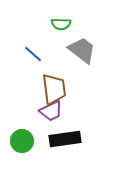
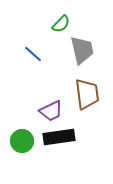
green semicircle: rotated 48 degrees counterclockwise
gray trapezoid: rotated 40 degrees clockwise
brown trapezoid: moved 33 px right, 5 px down
black rectangle: moved 6 px left, 2 px up
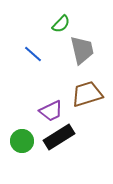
brown trapezoid: rotated 100 degrees counterclockwise
black rectangle: rotated 24 degrees counterclockwise
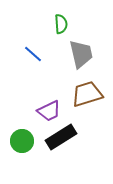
green semicircle: rotated 48 degrees counterclockwise
gray trapezoid: moved 1 px left, 4 px down
purple trapezoid: moved 2 px left
black rectangle: moved 2 px right
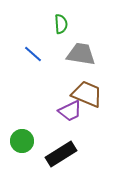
gray trapezoid: rotated 68 degrees counterclockwise
brown trapezoid: rotated 40 degrees clockwise
purple trapezoid: moved 21 px right
black rectangle: moved 17 px down
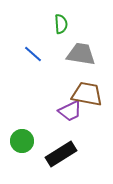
brown trapezoid: rotated 12 degrees counterclockwise
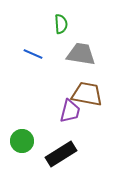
blue line: rotated 18 degrees counterclockwise
purple trapezoid: rotated 50 degrees counterclockwise
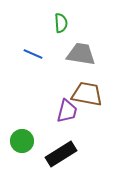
green semicircle: moved 1 px up
purple trapezoid: moved 3 px left
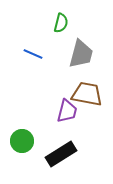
green semicircle: rotated 18 degrees clockwise
gray trapezoid: rotated 96 degrees clockwise
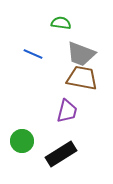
green semicircle: rotated 96 degrees counterclockwise
gray trapezoid: rotated 96 degrees clockwise
brown trapezoid: moved 5 px left, 16 px up
